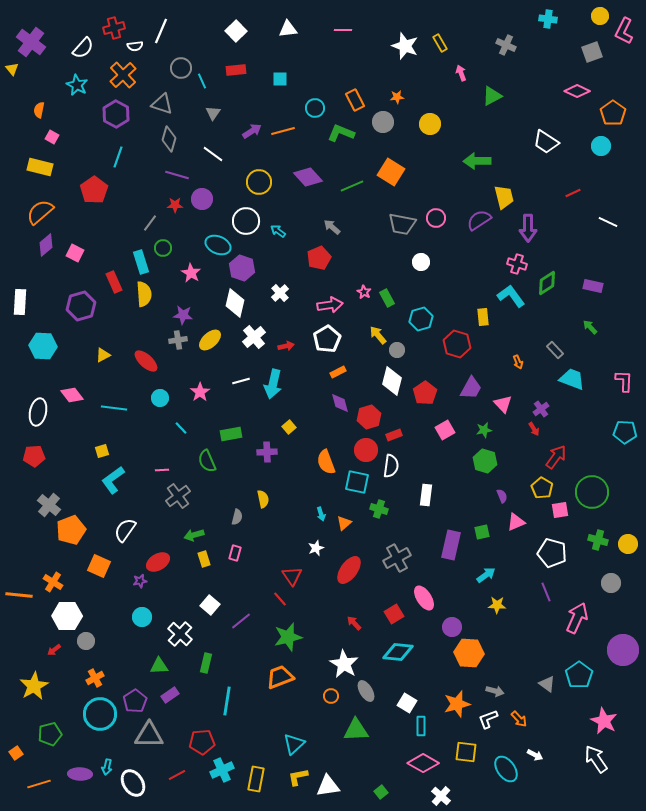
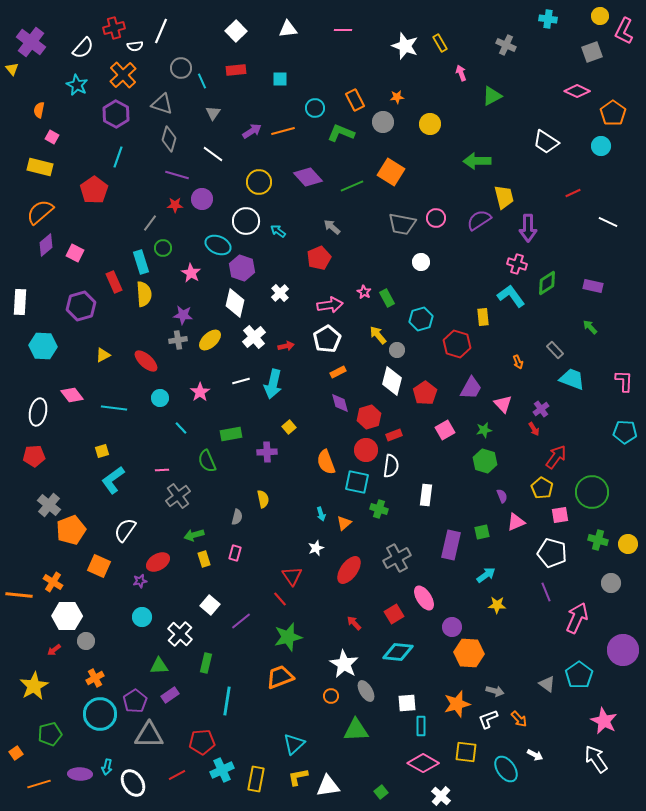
pink square at (560, 510): moved 5 px down
white square at (407, 703): rotated 36 degrees counterclockwise
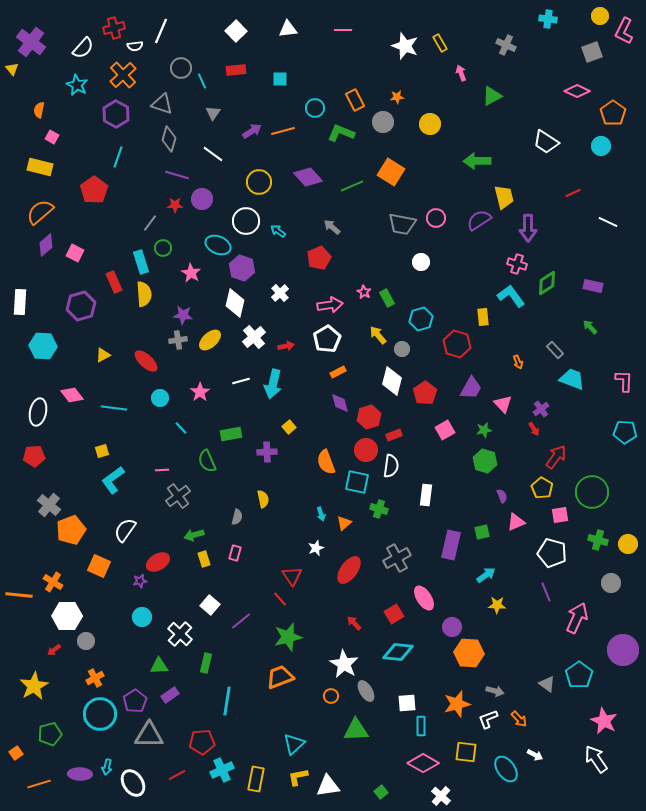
gray circle at (397, 350): moved 5 px right, 1 px up
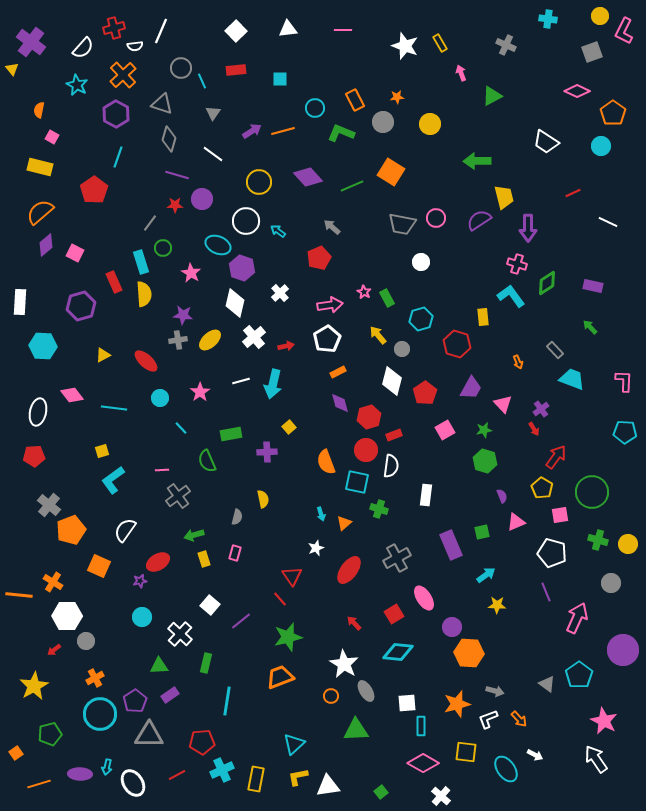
purple rectangle at (451, 545): rotated 36 degrees counterclockwise
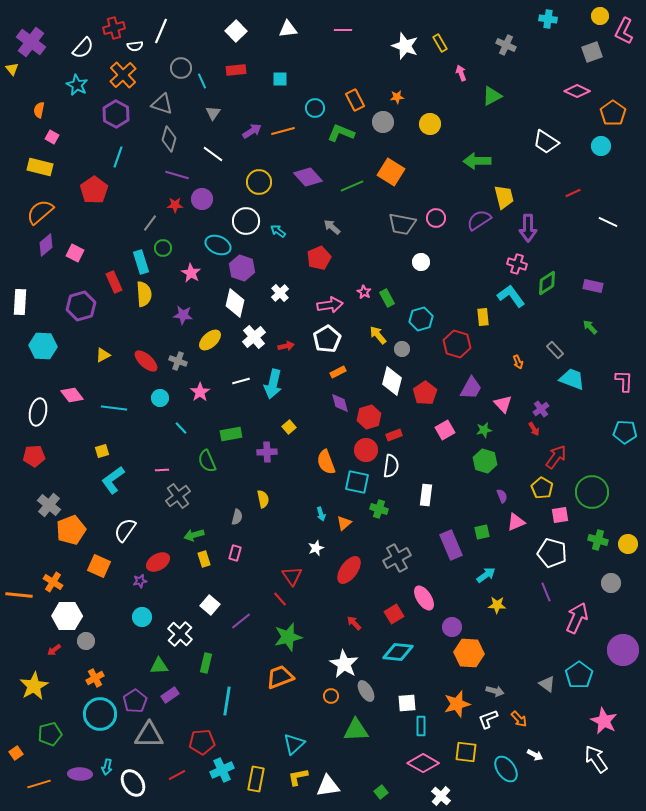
gray cross at (178, 340): moved 21 px down; rotated 30 degrees clockwise
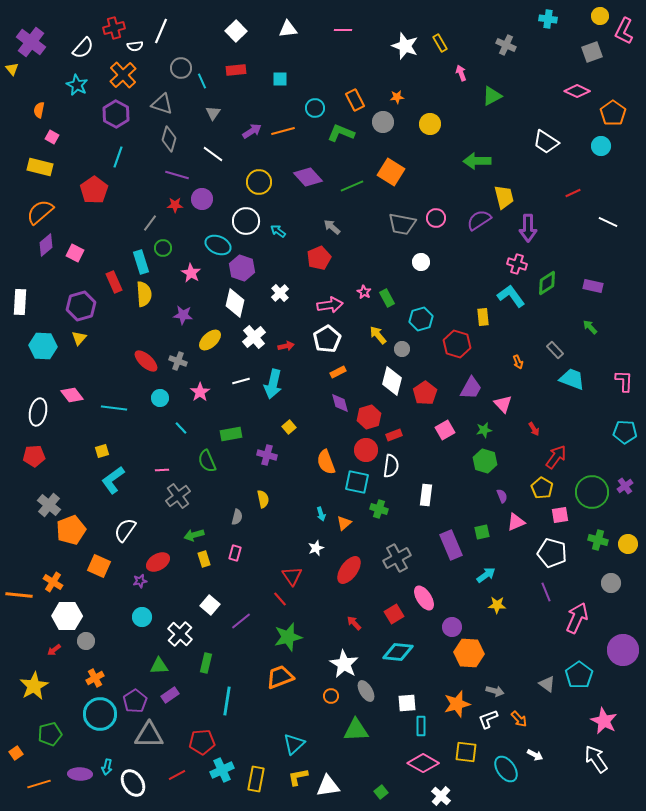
yellow triangle at (103, 355): moved 24 px left, 17 px up; rotated 21 degrees counterclockwise
purple cross at (541, 409): moved 84 px right, 77 px down
purple cross at (267, 452): moved 3 px down; rotated 18 degrees clockwise
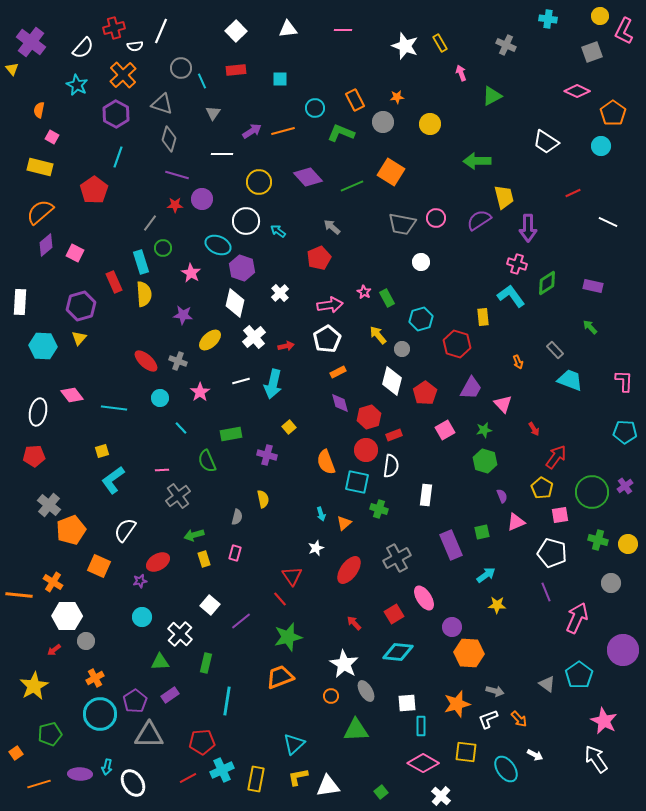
white line at (213, 154): moved 9 px right; rotated 35 degrees counterclockwise
cyan trapezoid at (572, 379): moved 2 px left, 1 px down
green triangle at (159, 666): moved 1 px right, 4 px up
red line at (177, 775): moved 11 px right, 3 px down
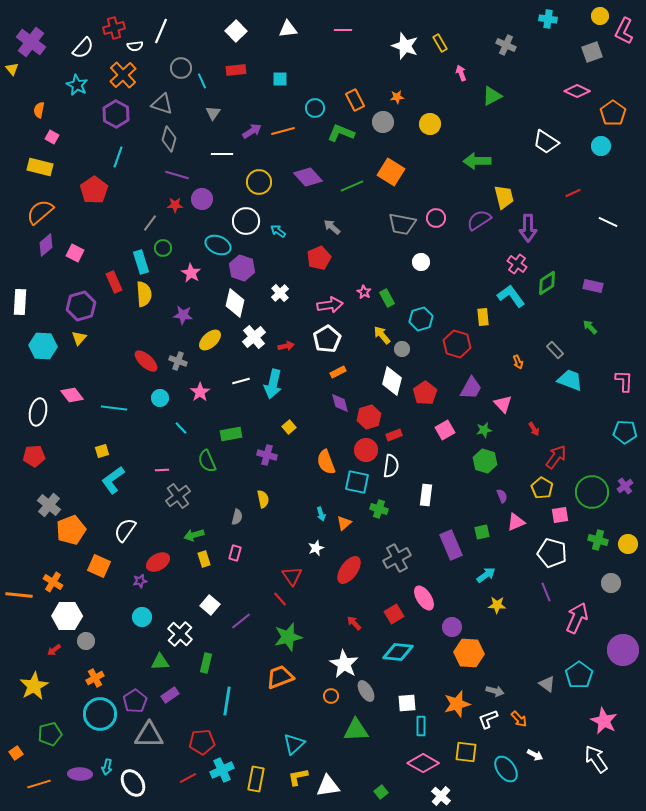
pink cross at (517, 264): rotated 18 degrees clockwise
yellow arrow at (378, 335): moved 4 px right
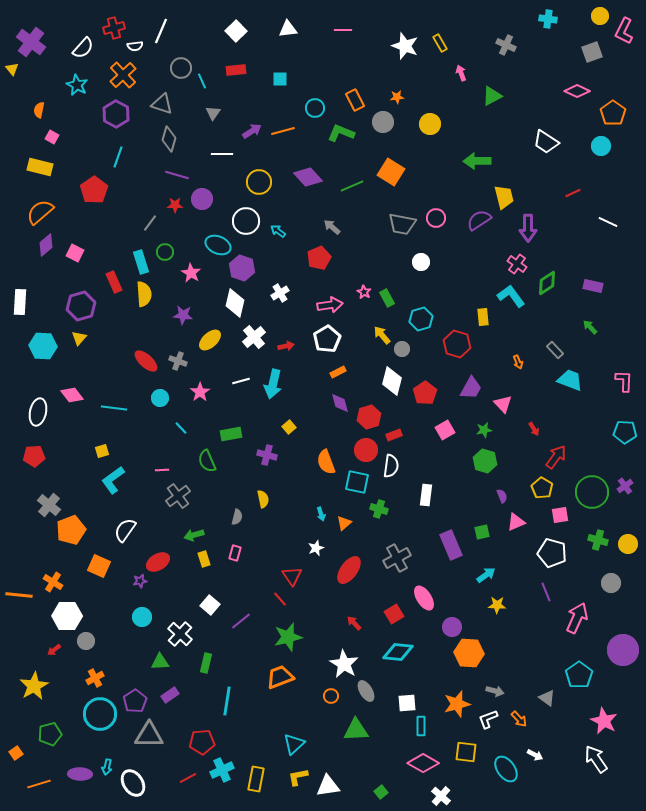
green circle at (163, 248): moved 2 px right, 4 px down
white cross at (280, 293): rotated 12 degrees clockwise
gray triangle at (547, 684): moved 14 px down
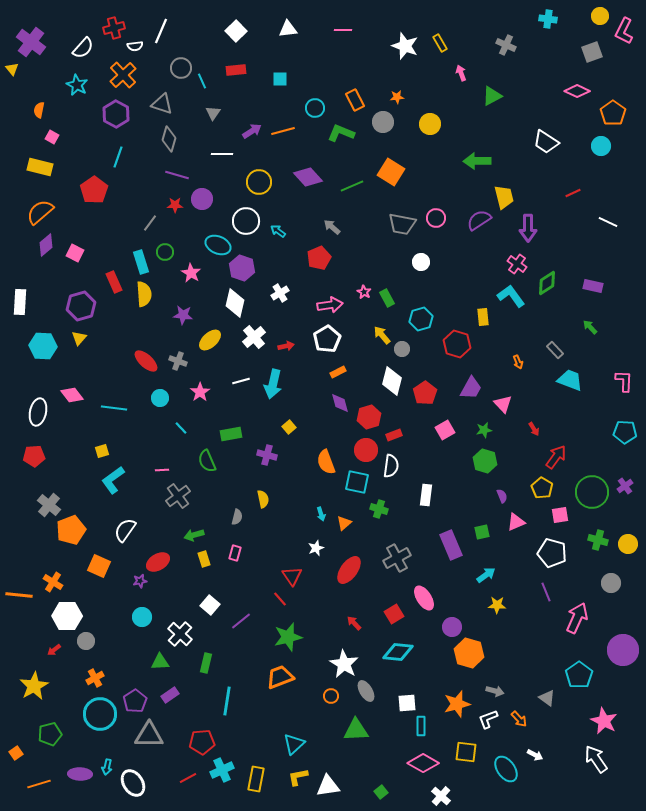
orange hexagon at (469, 653): rotated 12 degrees clockwise
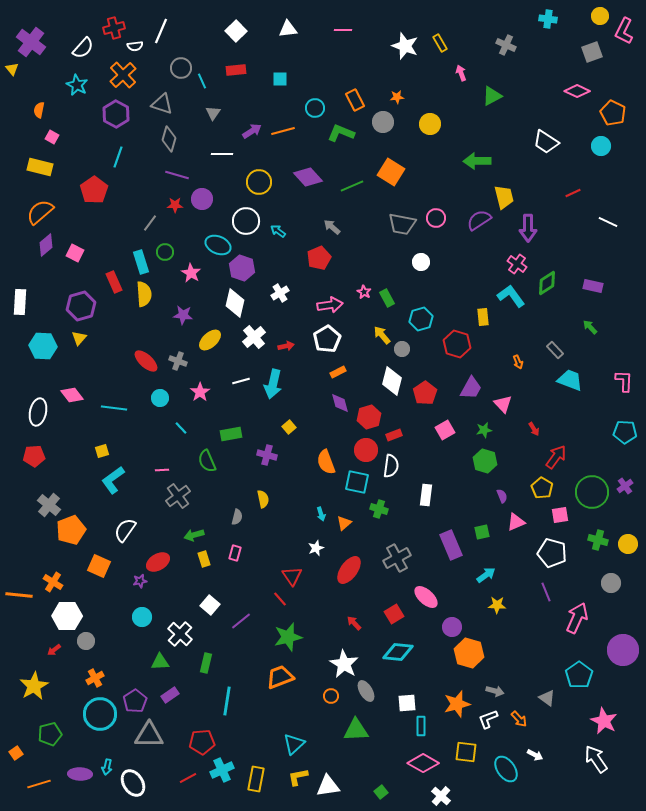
orange pentagon at (613, 113): rotated 10 degrees counterclockwise
pink ellipse at (424, 598): moved 2 px right, 1 px up; rotated 15 degrees counterclockwise
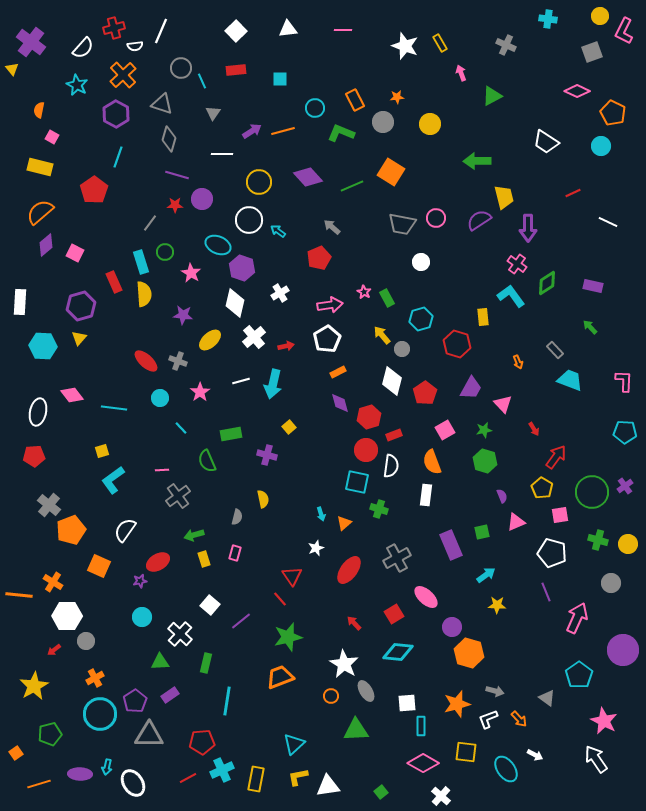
white circle at (246, 221): moved 3 px right, 1 px up
orange semicircle at (326, 462): moved 106 px right
